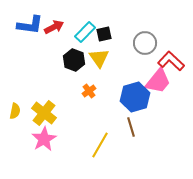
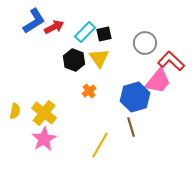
blue L-shape: moved 4 px right, 4 px up; rotated 40 degrees counterclockwise
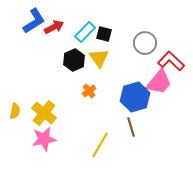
black square: rotated 28 degrees clockwise
black hexagon: rotated 15 degrees clockwise
pink trapezoid: moved 1 px right, 1 px down
pink star: rotated 20 degrees clockwise
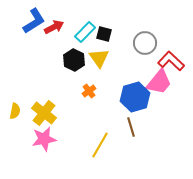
black hexagon: rotated 10 degrees counterclockwise
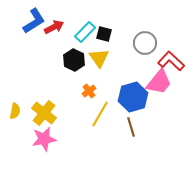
blue hexagon: moved 2 px left
yellow line: moved 31 px up
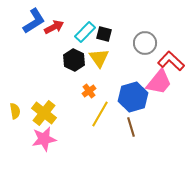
yellow semicircle: rotated 21 degrees counterclockwise
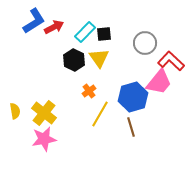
black square: rotated 21 degrees counterclockwise
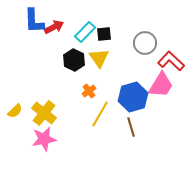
blue L-shape: rotated 120 degrees clockwise
pink trapezoid: moved 2 px right, 3 px down; rotated 8 degrees counterclockwise
yellow semicircle: rotated 56 degrees clockwise
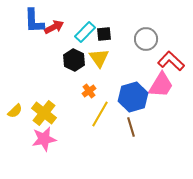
gray circle: moved 1 px right, 4 px up
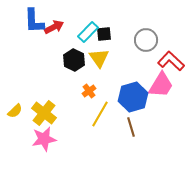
cyan rectangle: moved 3 px right
gray circle: moved 1 px down
